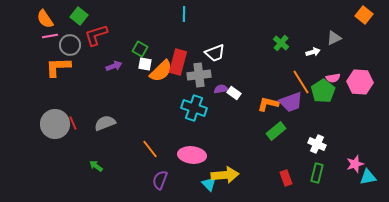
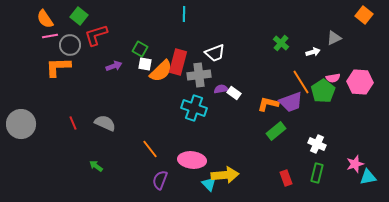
gray semicircle at (105, 123): rotated 45 degrees clockwise
gray circle at (55, 124): moved 34 px left
pink ellipse at (192, 155): moved 5 px down
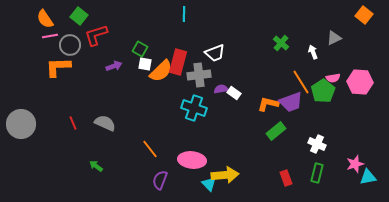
white arrow at (313, 52): rotated 96 degrees counterclockwise
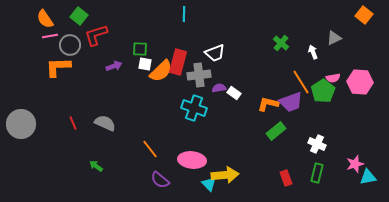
green square at (140, 49): rotated 28 degrees counterclockwise
purple semicircle at (221, 89): moved 2 px left, 1 px up
purple semicircle at (160, 180): rotated 72 degrees counterclockwise
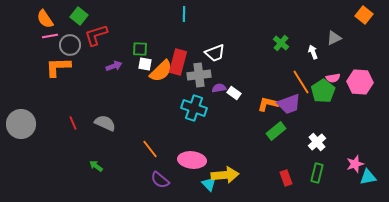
purple trapezoid at (291, 102): moved 2 px left, 2 px down
white cross at (317, 144): moved 2 px up; rotated 24 degrees clockwise
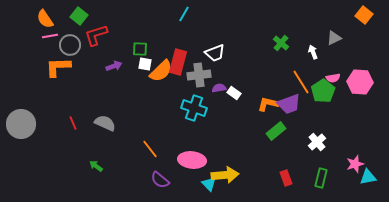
cyan line at (184, 14): rotated 28 degrees clockwise
green rectangle at (317, 173): moved 4 px right, 5 px down
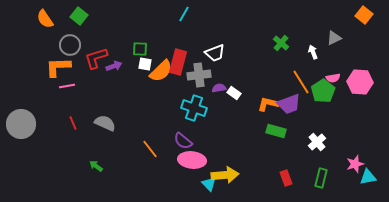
red L-shape at (96, 35): moved 23 px down
pink line at (50, 36): moved 17 px right, 50 px down
green rectangle at (276, 131): rotated 54 degrees clockwise
purple semicircle at (160, 180): moved 23 px right, 39 px up
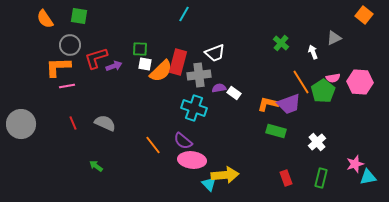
green square at (79, 16): rotated 30 degrees counterclockwise
orange line at (150, 149): moved 3 px right, 4 px up
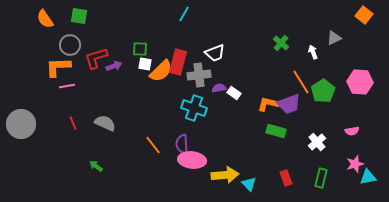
pink semicircle at (333, 78): moved 19 px right, 53 px down
purple semicircle at (183, 141): moved 1 px left, 3 px down; rotated 48 degrees clockwise
cyan triangle at (209, 184): moved 40 px right
